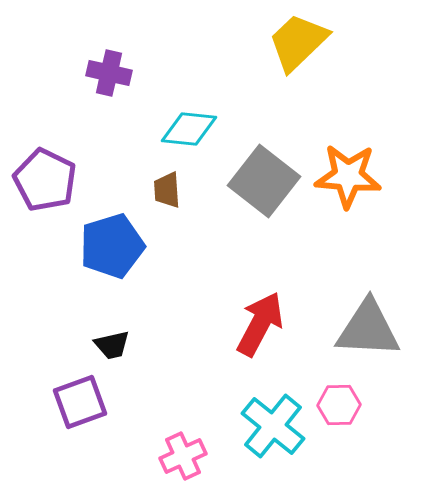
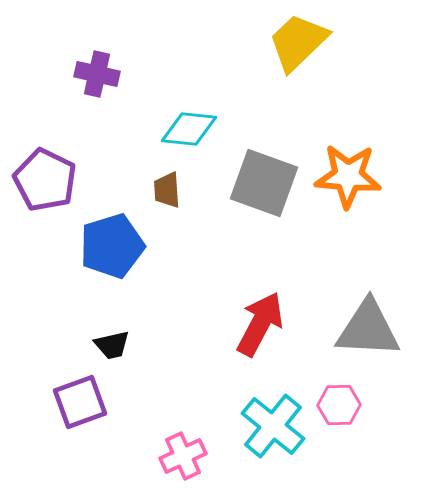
purple cross: moved 12 px left, 1 px down
gray square: moved 2 px down; rotated 18 degrees counterclockwise
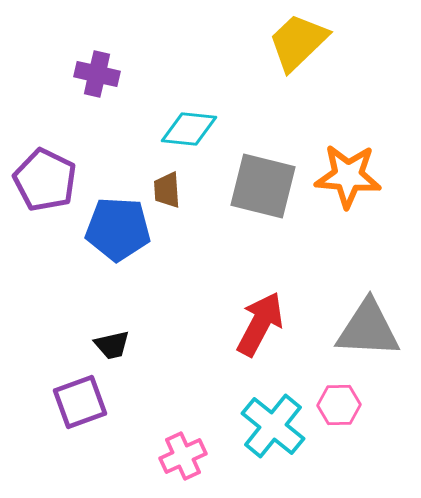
gray square: moved 1 px left, 3 px down; rotated 6 degrees counterclockwise
blue pentagon: moved 6 px right, 17 px up; rotated 20 degrees clockwise
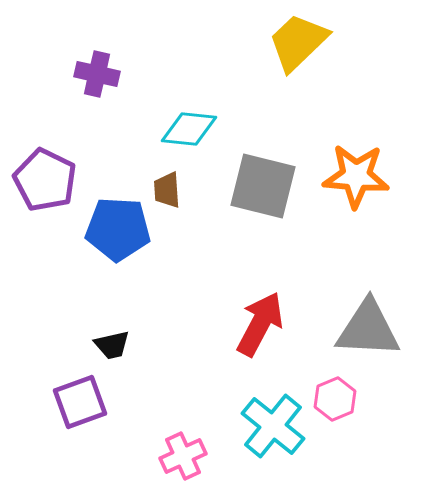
orange star: moved 8 px right
pink hexagon: moved 4 px left, 6 px up; rotated 21 degrees counterclockwise
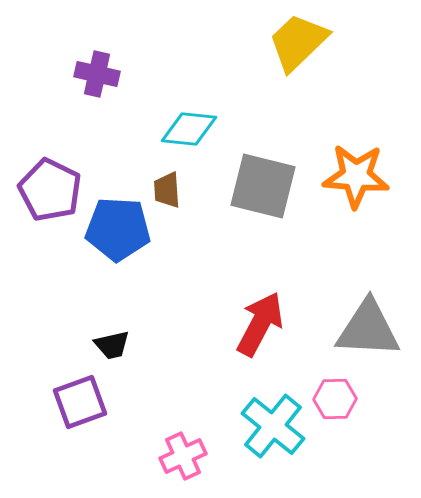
purple pentagon: moved 5 px right, 10 px down
pink hexagon: rotated 21 degrees clockwise
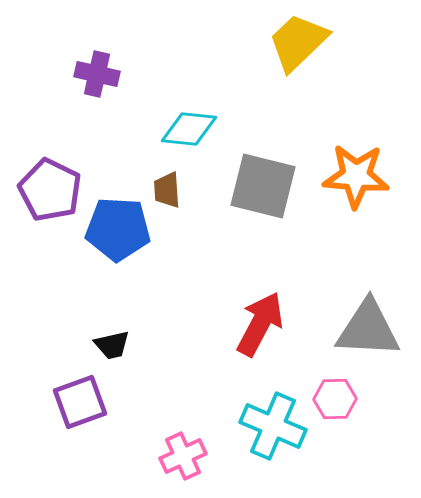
cyan cross: rotated 16 degrees counterclockwise
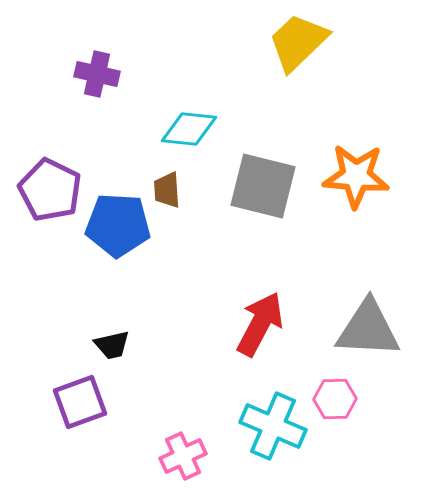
blue pentagon: moved 4 px up
